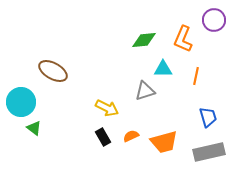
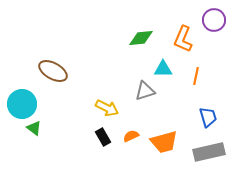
green diamond: moved 3 px left, 2 px up
cyan circle: moved 1 px right, 2 px down
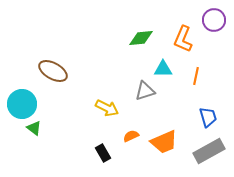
black rectangle: moved 16 px down
orange trapezoid: rotated 8 degrees counterclockwise
gray rectangle: moved 1 px up; rotated 16 degrees counterclockwise
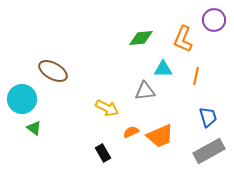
gray triangle: rotated 10 degrees clockwise
cyan circle: moved 5 px up
orange semicircle: moved 4 px up
orange trapezoid: moved 4 px left, 6 px up
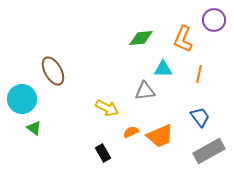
brown ellipse: rotated 32 degrees clockwise
orange line: moved 3 px right, 2 px up
blue trapezoid: moved 8 px left; rotated 20 degrees counterclockwise
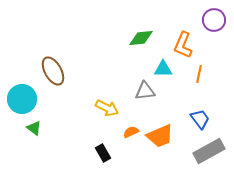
orange L-shape: moved 6 px down
blue trapezoid: moved 2 px down
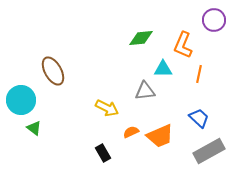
cyan circle: moved 1 px left, 1 px down
blue trapezoid: moved 1 px left, 1 px up; rotated 10 degrees counterclockwise
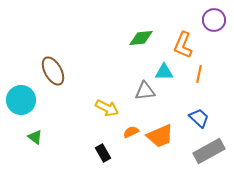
cyan triangle: moved 1 px right, 3 px down
green triangle: moved 1 px right, 9 px down
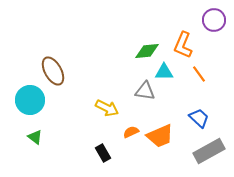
green diamond: moved 6 px right, 13 px down
orange line: rotated 48 degrees counterclockwise
gray triangle: rotated 15 degrees clockwise
cyan circle: moved 9 px right
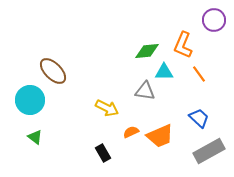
brown ellipse: rotated 16 degrees counterclockwise
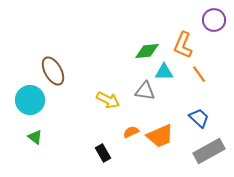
brown ellipse: rotated 16 degrees clockwise
yellow arrow: moved 1 px right, 8 px up
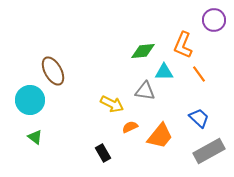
green diamond: moved 4 px left
yellow arrow: moved 4 px right, 4 px down
orange semicircle: moved 1 px left, 5 px up
orange trapezoid: rotated 28 degrees counterclockwise
